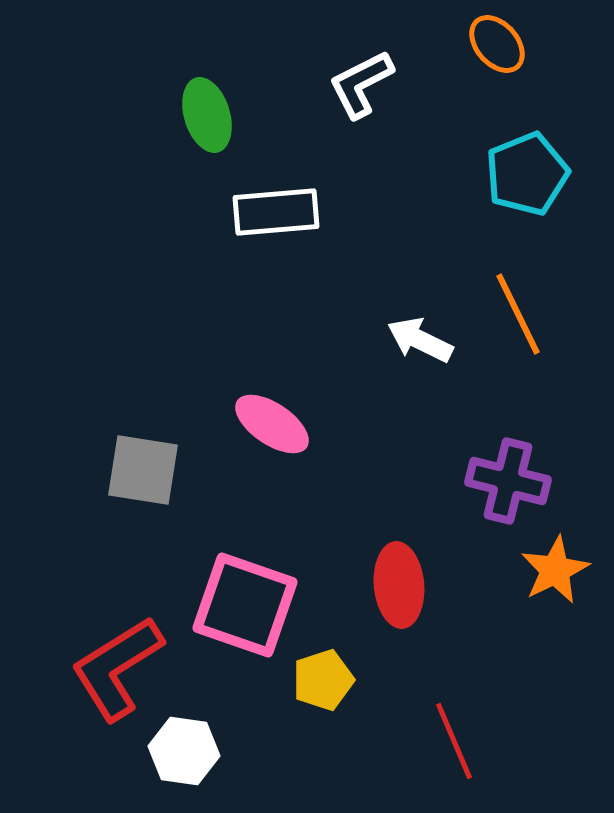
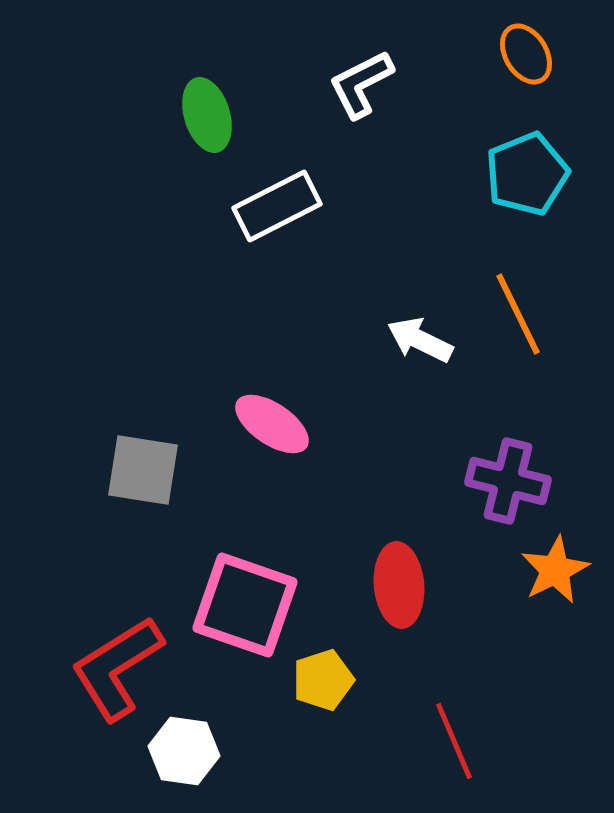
orange ellipse: moved 29 px right, 10 px down; rotated 10 degrees clockwise
white rectangle: moved 1 px right, 6 px up; rotated 22 degrees counterclockwise
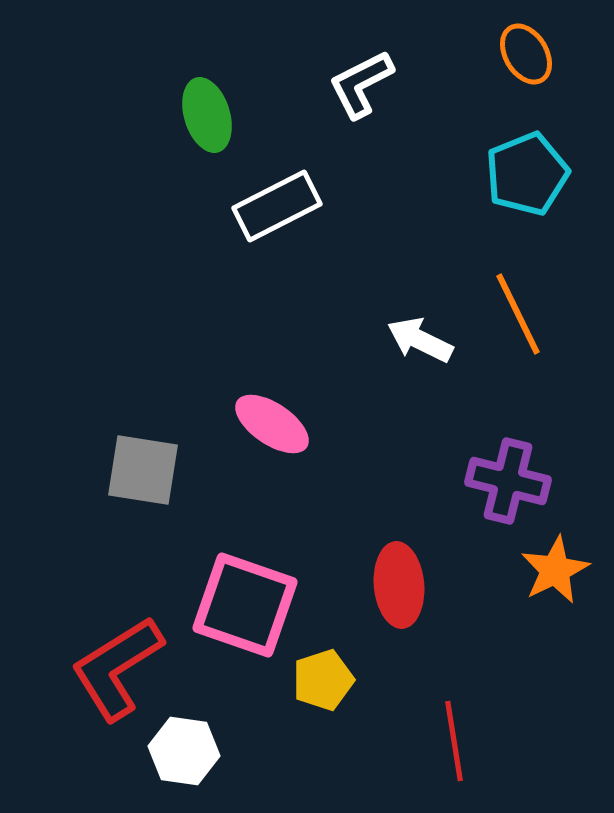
red line: rotated 14 degrees clockwise
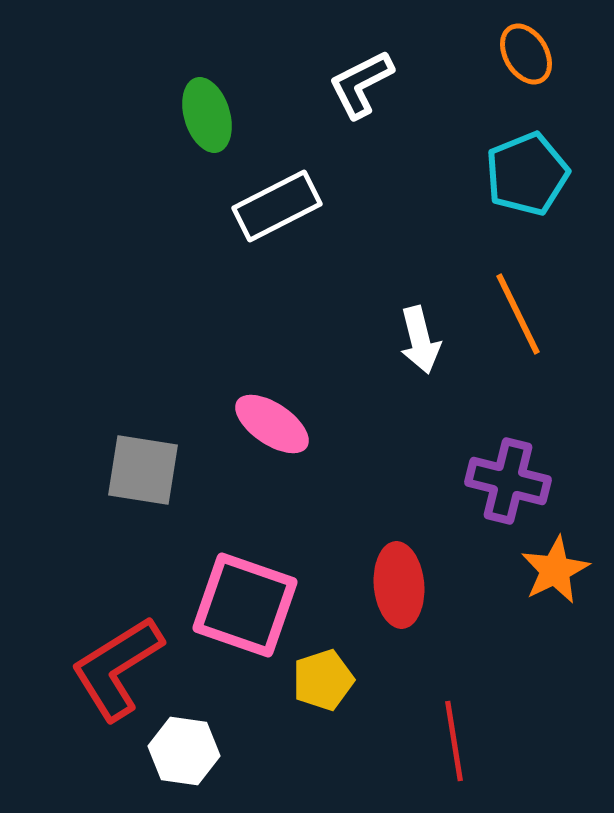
white arrow: rotated 130 degrees counterclockwise
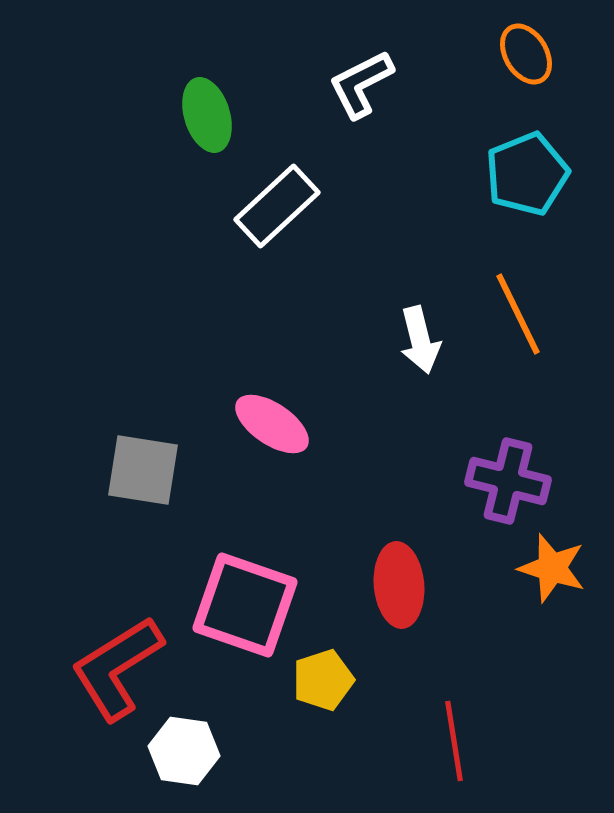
white rectangle: rotated 16 degrees counterclockwise
orange star: moved 3 px left, 2 px up; rotated 28 degrees counterclockwise
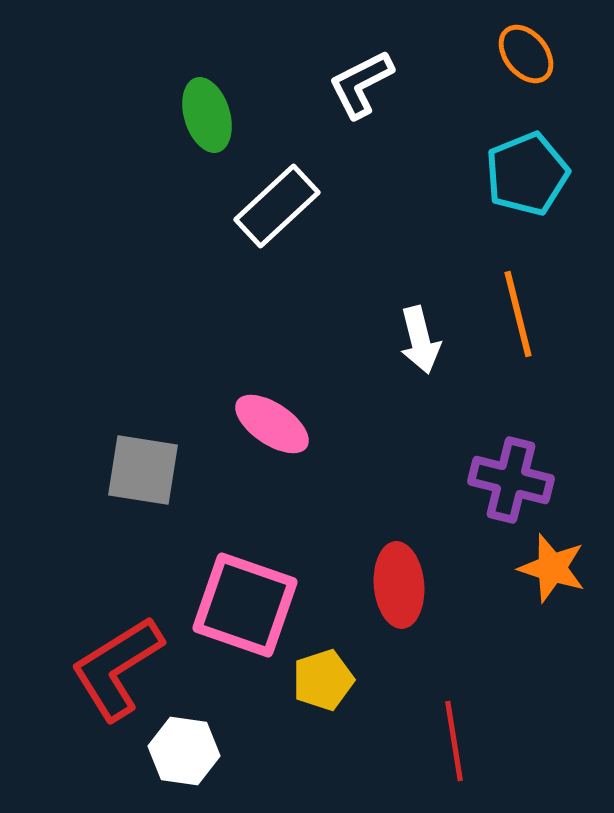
orange ellipse: rotated 8 degrees counterclockwise
orange line: rotated 12 degrees clockwise
purple cross: moved 3 px right, 1 px up
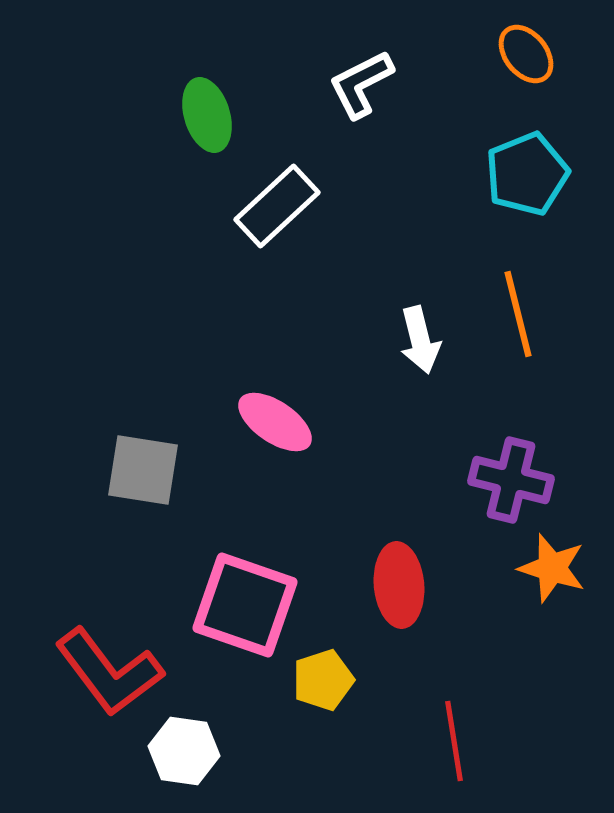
pink ellipse: moved 3 px right, 2 px up
red L-shape: moved 8 px left, 4 px down; rotated 95 degrees counterclockwise
